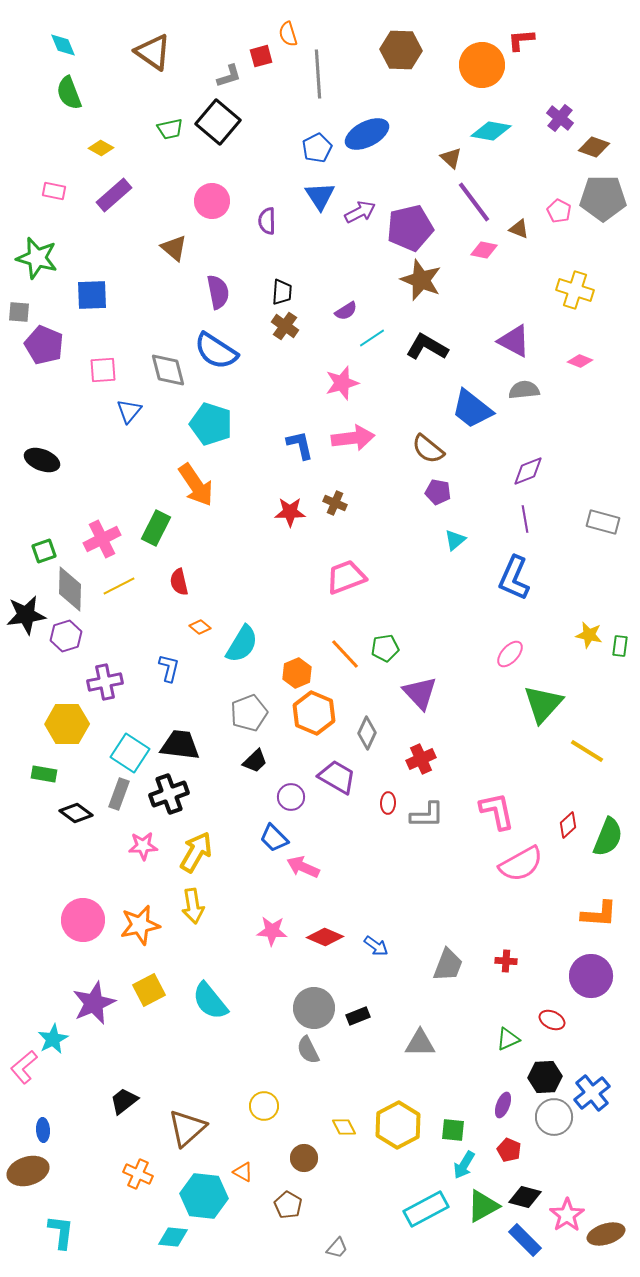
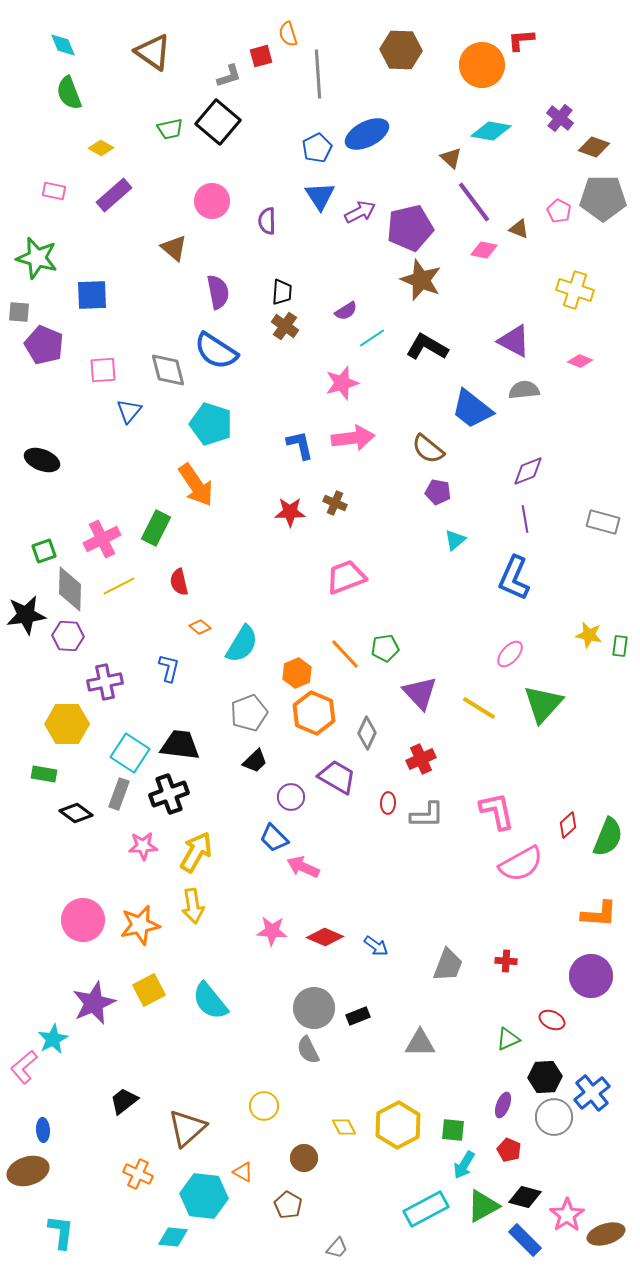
purple hexagon at (66, 636): moved 2 px right; rotated 20 degrees clockwise
yellow line at (587, 751): moved 108 px left, 43 px up
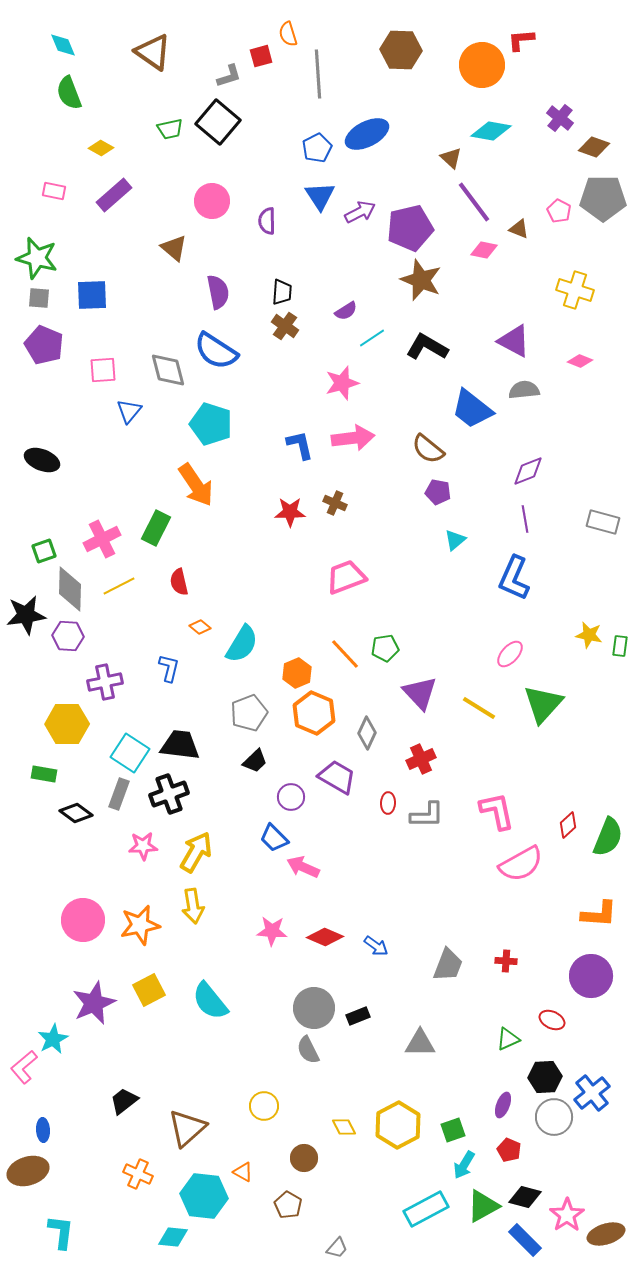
gray square at (19, 312): moved 20 px right, 14 px up
green square at (453, 1130): rotated 25 degrees counterclockwise
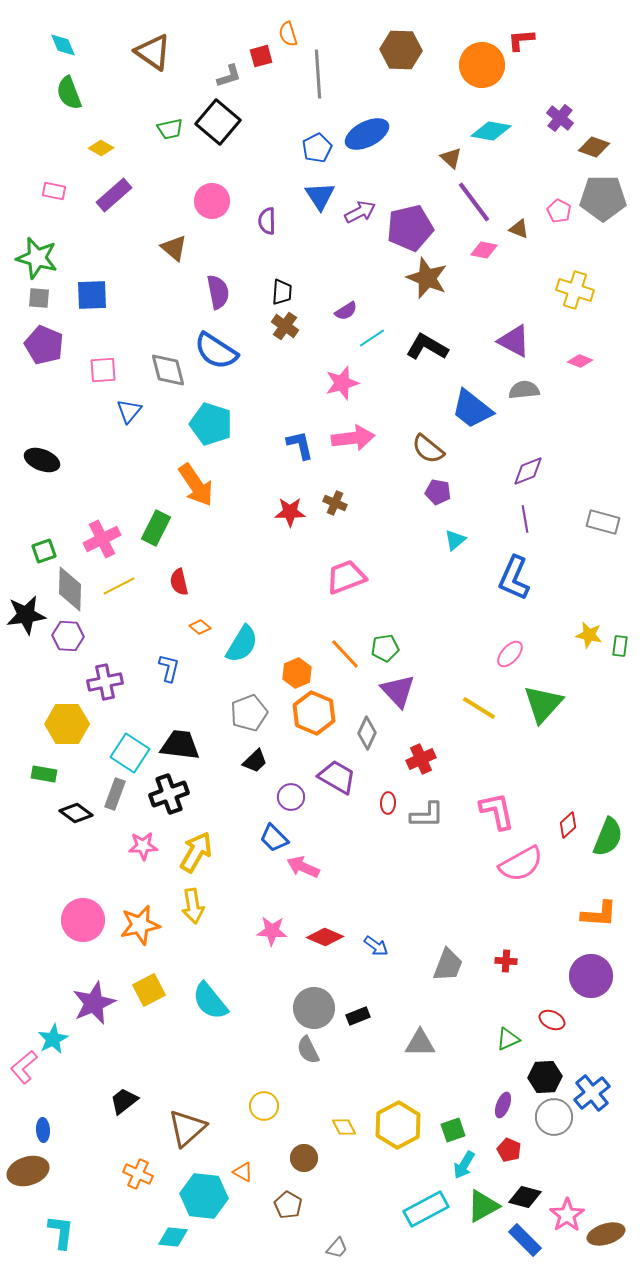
brown star at (421, 280): moved 6 px right, 2 px up
purple triangle at (420, 693): moved 22 px left, 2 px up
gray rectangle at (119, 794): moved 4 px left
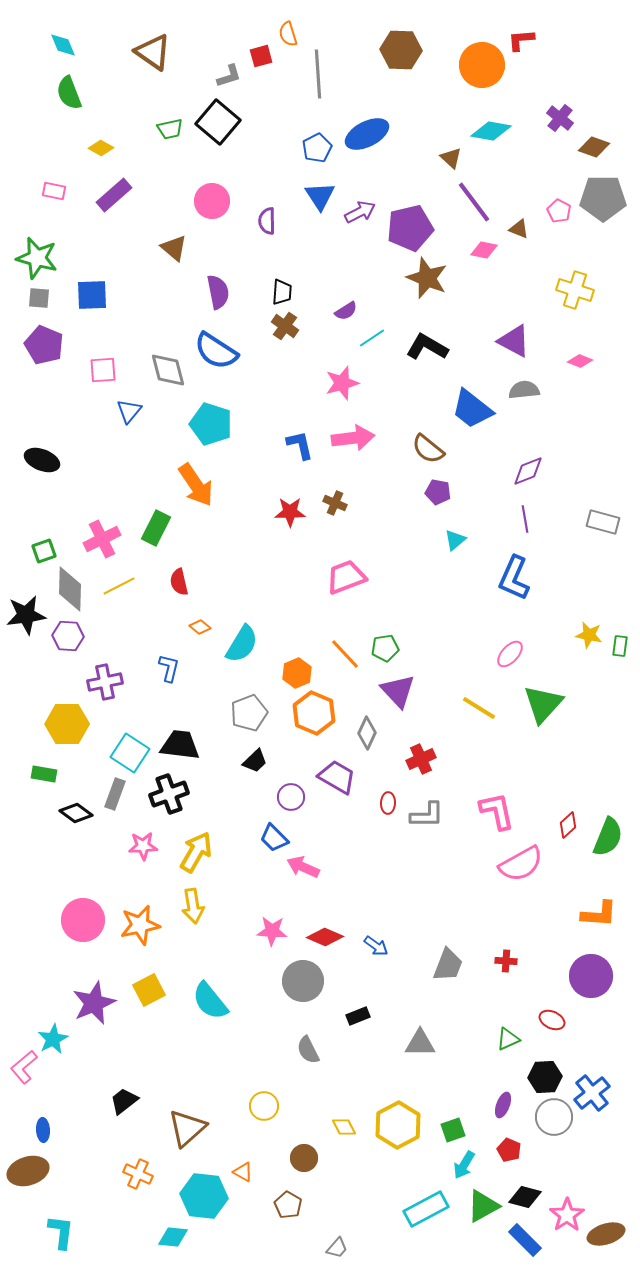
gray circle at (314, 1008): moved 11 px left, 27 px up
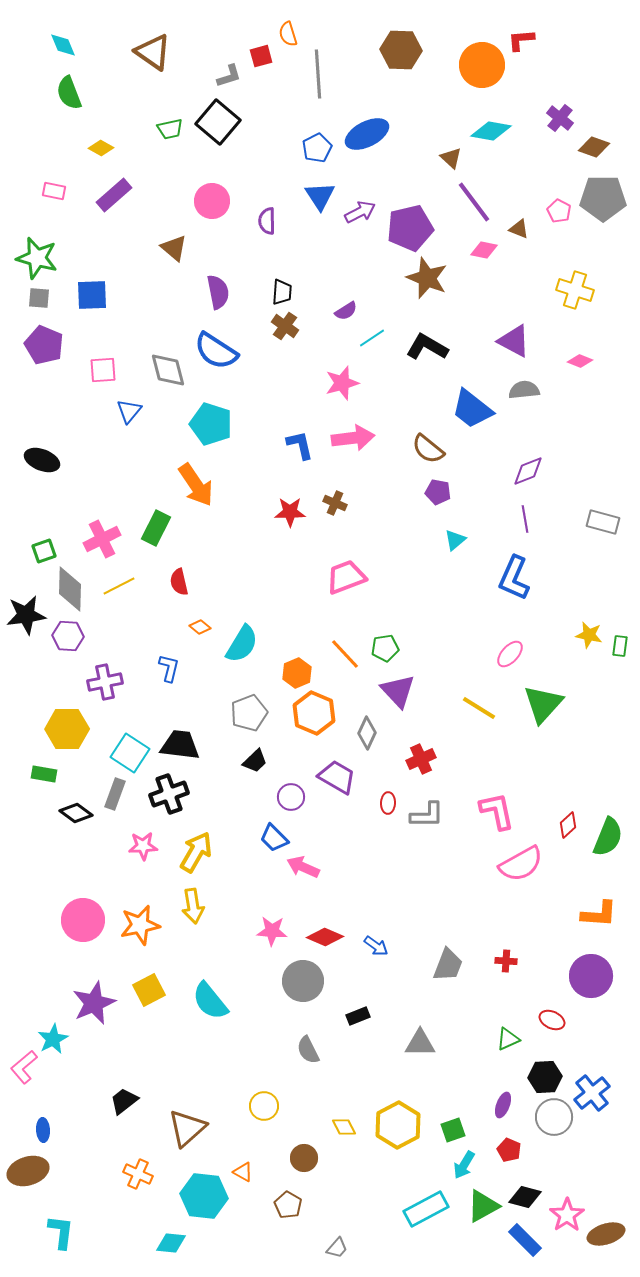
yellow hexagon at (67, 724): moved 5 px down
cyan diamond at (173, 1237): moved 2 px left, 6 px down
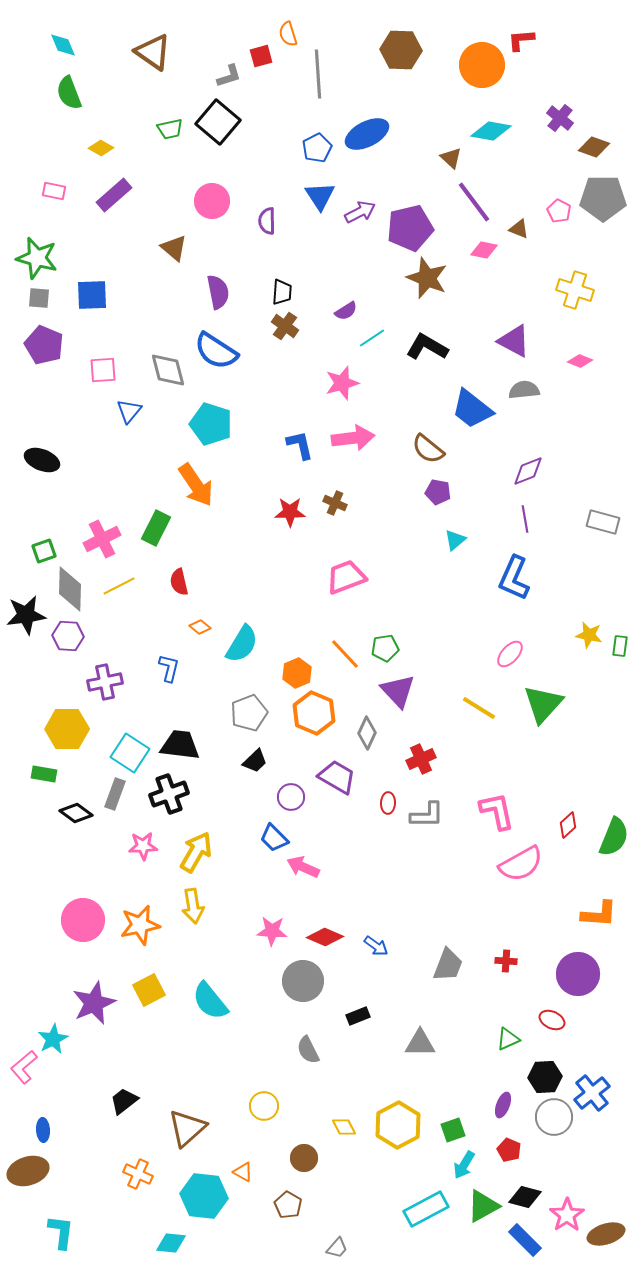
green semicircle at (608, 837): moved 6 px right
purple circle at (591, 976): moved 13 px left, 2 px up
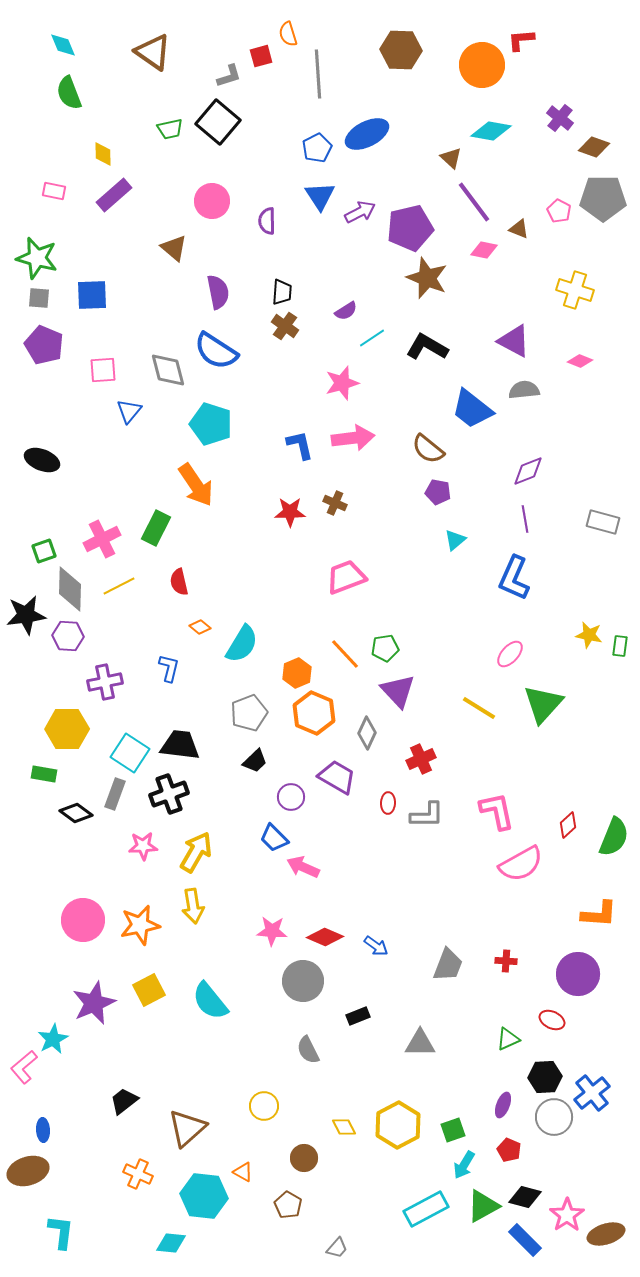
yellow diamond at (101, 148): moved 2 px right, 6 px down; rotated 60 degrees clockwise
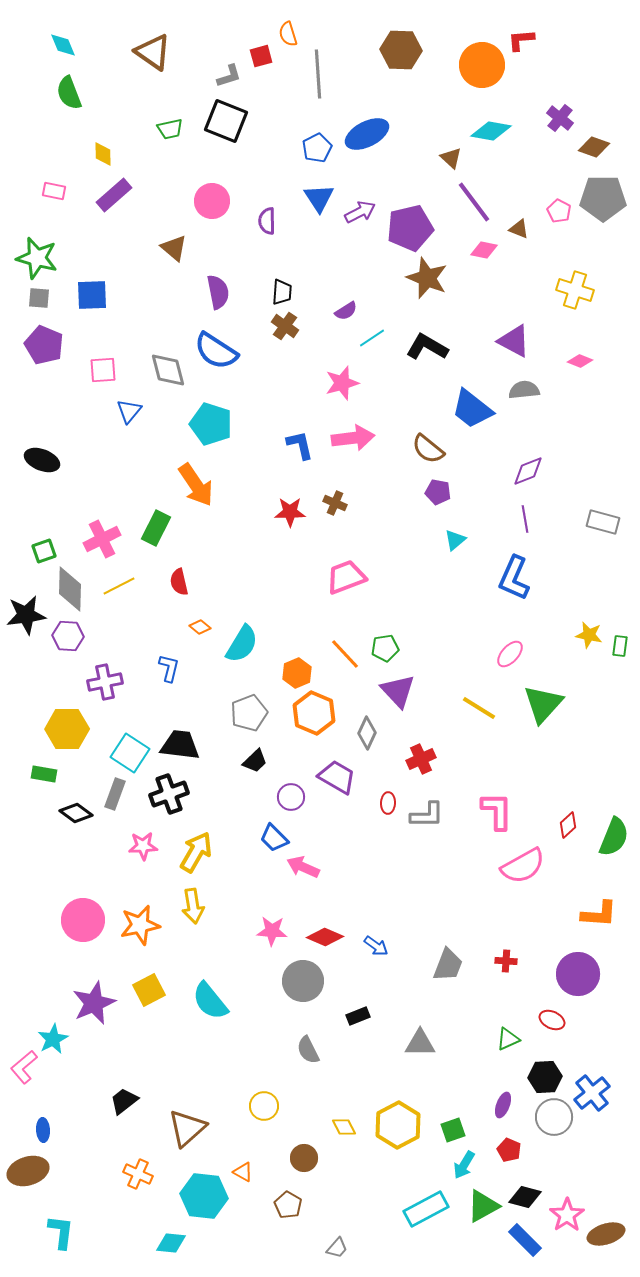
black square at (218, 122): moved 8 px right, 1 px up; rotated 18 degrees counterclockwise
blue triangle at (320, 196): moved 1 px left, 2 px down
pink L-shape at (497, 811): rotated 12 degrees clockwise
pink semicircle at (521, 864): moved 2 px right, 2 px down
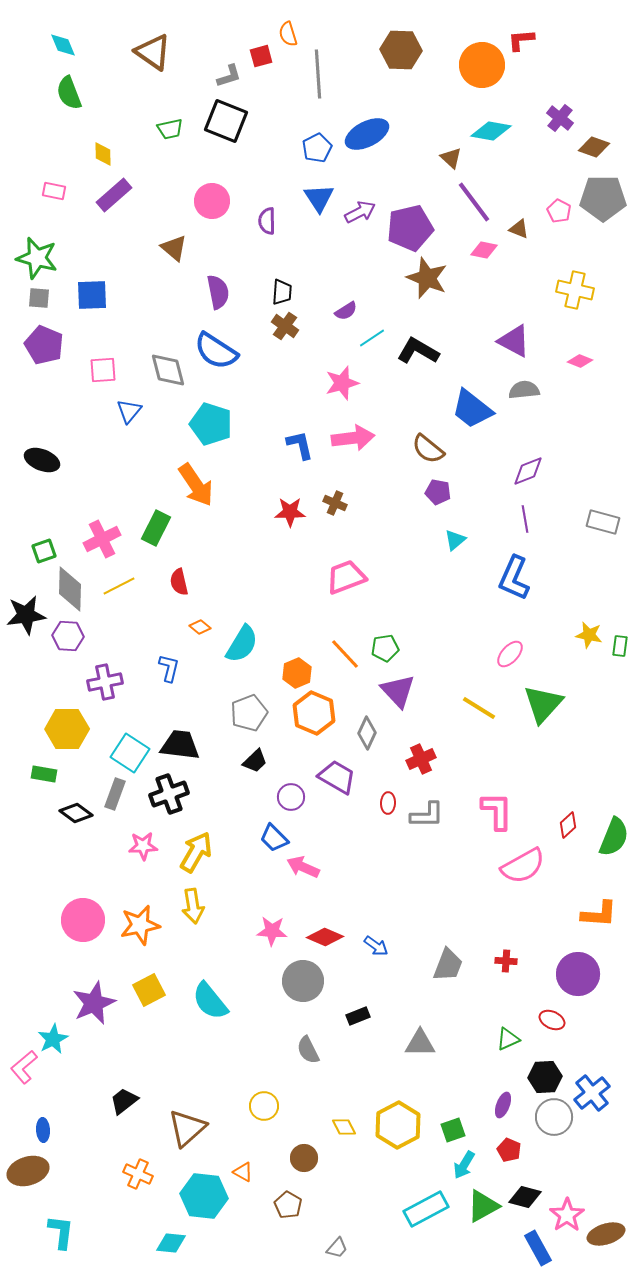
yellow cross at (575, 290): rotated 6 degrees counterclockwise
black L-shape at (427, 347): moved 9 px left, 4 px down
blue rectangle at (525, 1240): moved 13 px right, 8 px down; rotated 16 degrees clockwise
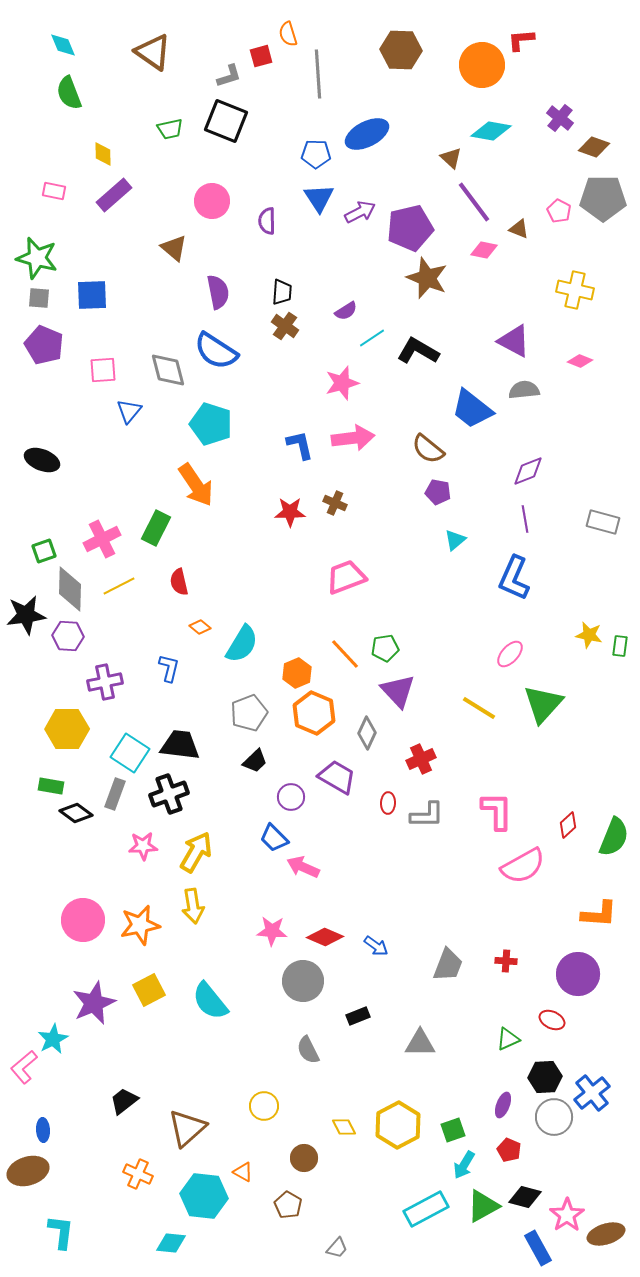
blue pentagon at (317, 148): moved 1 px left, 6 px down; rotated 28 degrees clockwise
green rectangle at (44, 774): moved 7 px right, 12 px down
